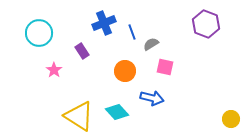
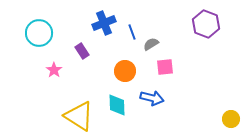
pink square: rotated 18 degrees counterclockwise
cyan diamond: moved 7 px up; rotated 40 degrees clockwise
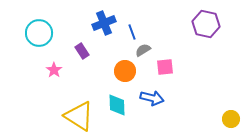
purple hexagon: rotated 8 degrees counterclockwise
gray semicircle: moved 8 px left, 6 px down
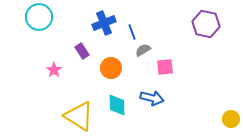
cyan circle: moved 16 px up
orange circle: moved 14 px left, 3 px up
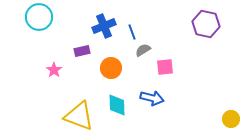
blue cross: moved 3 px down
purple rectangle: rotated 70 degrees counterclockwise
yellow triangle: rotated 12 degrees counterclockwise
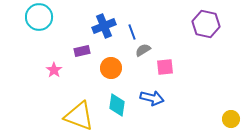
cyan diamond: rotated 10 degrees clockwise
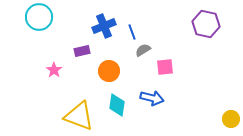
orange circle: moved 2 px left, 3 px down
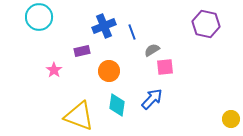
gray semicircle: moved 9 px right
blue arrow: moved 1 px down; rotated 60 degrees counterclockwise
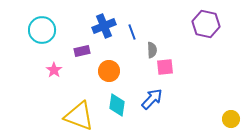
cyan circle: moved 3 px right, 13 px down
gray semicircle: rotated 119 degrees clockwise
